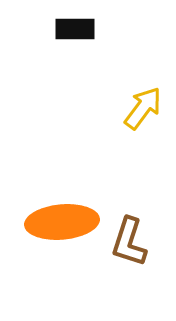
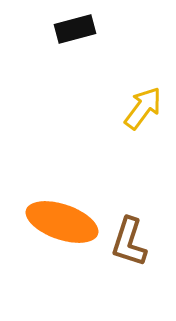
black rectangle: rotated 15 degrees counterclockwise
orange ellipse: rotated 24 degrees clockwise
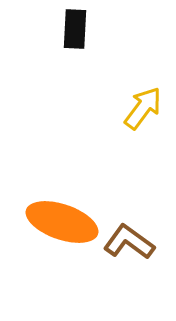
black rectangle: rotated 72 degrees counterclockwise
brown L-shape: rotated 108 degrees clockwise
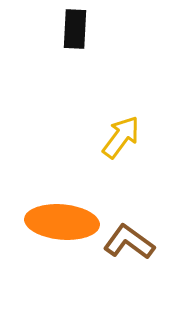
yellow arrow: moved 22 px left, 29 px down
orange ellipse: rotated 14 degrees counterclockwise
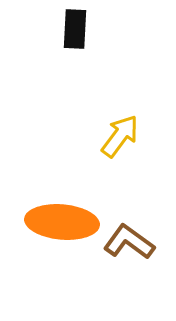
yellow arrow: moved 1 px left, 1 px up
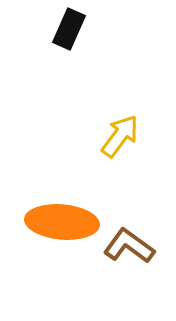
black rectangle: moved 6 px left; rotated 21 degrees clockwise
brown L-shape: moved 4 px down
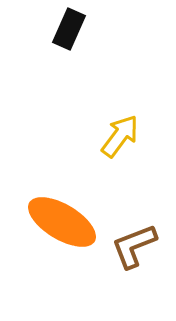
orange ellipse: rotated 26 degrees clockwise
brown L-shape: moved 5 px right; rotated 57 degrees counterclockwise
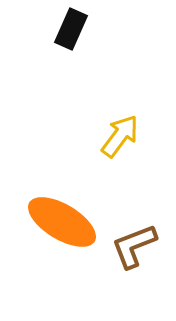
black rectangle: moved 2 px right
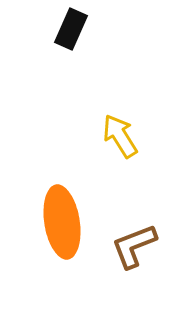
yellow arrow: rotated 69 degrees counterclockwise
orange ellipse: rotated 50 degrees clockwise
